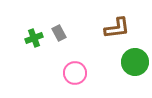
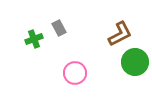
brown L-shape: moved 3 px right, 6 px down; rotated 20 degrees counterclockwise
gray rectangle: moved 5 px up
green cross: moved 1 px down
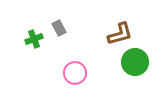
brown L-shape: rotated 12 degrees clockwise
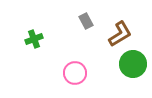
gray rectangle: moved 27 px right, 7 px up
brown L-shape: rotated 16 degrees counterclockwise
green circle: moved 2 px left, 2 px down
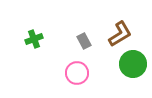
gray rectangle: moved 2 px left, 20 px down
pink circle: moved 2 px right
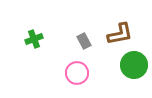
brown L-shape: rotated 20 degrees clockwise
green circle: moved 1 px right, 1 px down
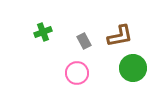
brown L-shape: moved 2 px down
green cross: moved 9 px right, 7 px up
green circle: moved 1 px left, 3 px down
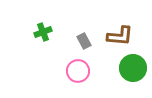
brown L-shape: rotated 16 degrees clockwise
pink circle: moved 1 px right, 2 px up
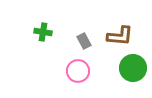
green cross: rotated 30 degrees clockwise
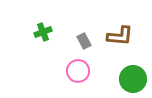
green cross: rotated 30 degrees counterclockwise
green circle: moved 11 px down
